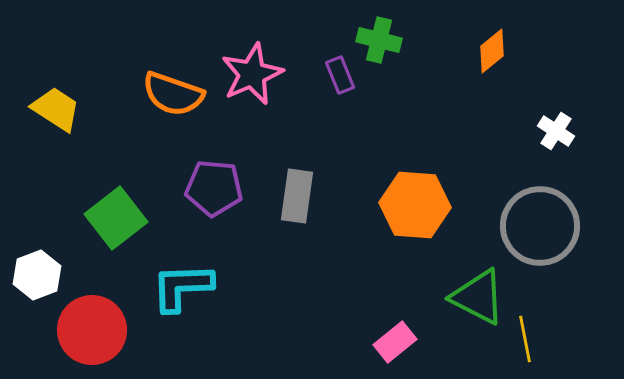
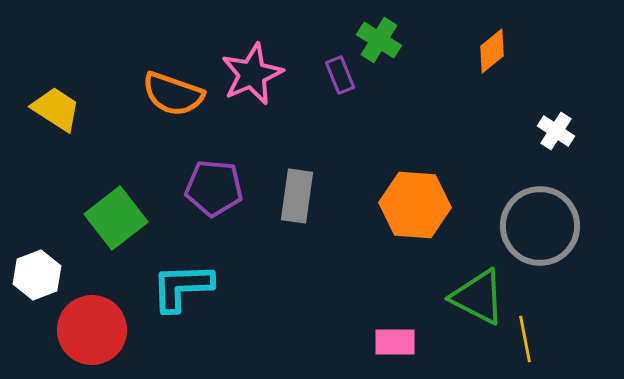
green cross: rotated 18 degrees clockwise
pink rectangle: rotated 39 degrees clockwise
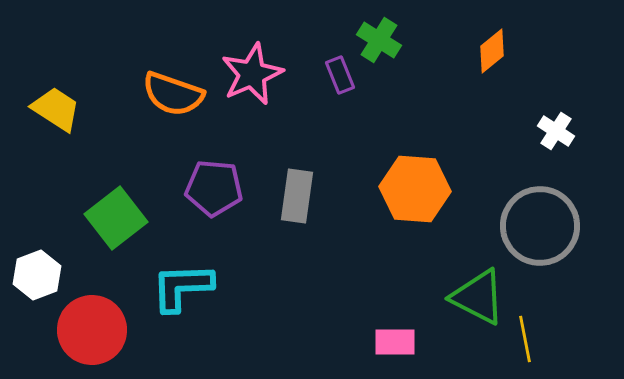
orange hexagon: moved 16 px up
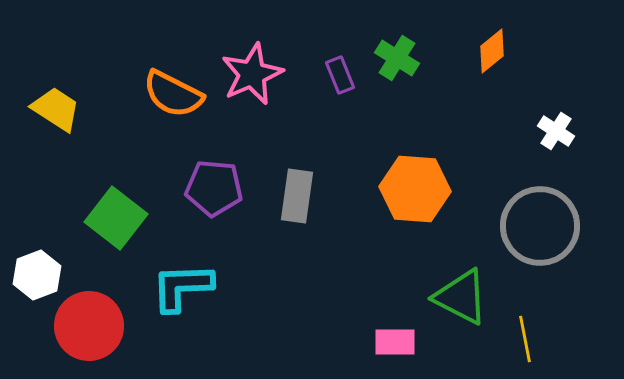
green cross: moved 18 px right, 18 px down
orange semicircle: rotated 8 degrees clockwise
green square: rotated 14 degrees counterclockwise
green triangle: moved 17 px left
red circle: moved 3 px left, 4 px up
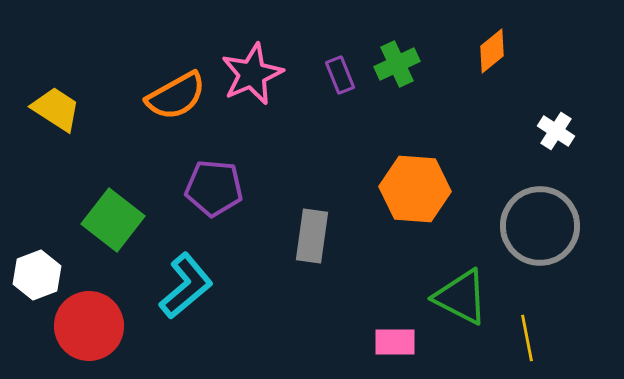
green cross: moved 6 px down; rotated 33 degrees clockwise
orange semicircle: moved 3 px right, 2 px down; rotated 56 degrees counterclockwise
gray rectangle: moved 15 px right, 40 px down
green square: moved 3 px left, 2 px down
cyan L-shape: moved 4 px right, 1 px up; rotated 142 degrees clockwise
yellow line: moved 2 px right, 1 px up
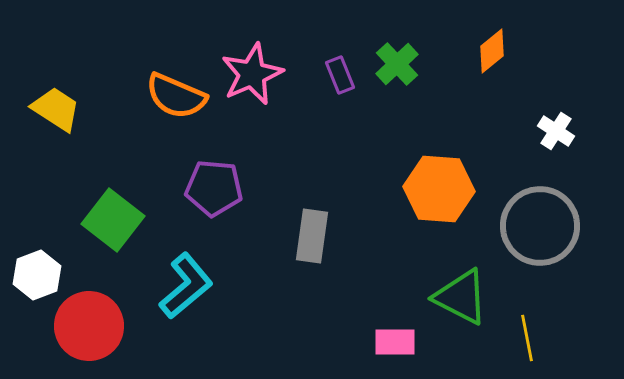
green cross: rotated 18 degrees counterclockwise
orange semicircle: rotated 52 degrees clockwise
orange hexagon: moved 24 px right
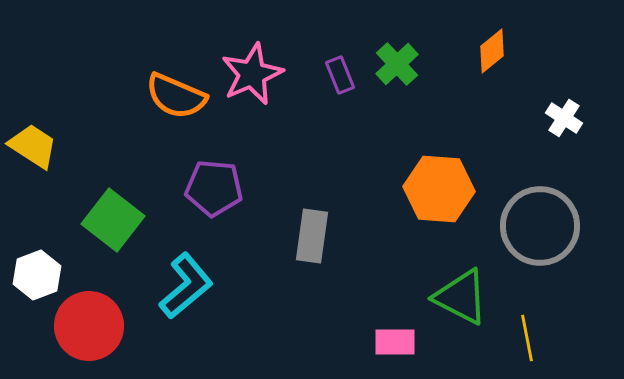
yellow trapezoid: moved 23 px left, 37 px down
white cross: moved 8 px right, 13 px up
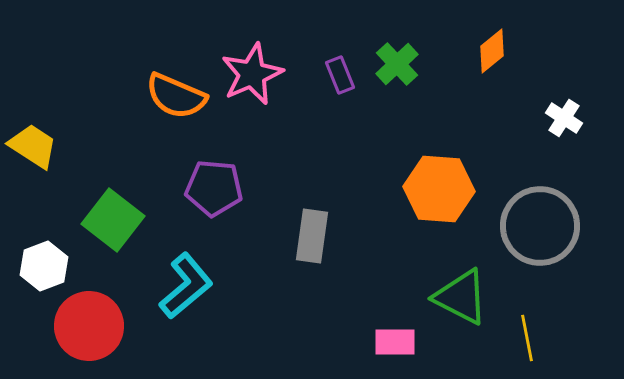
white hexagon: moved 7 px right, 9 px up
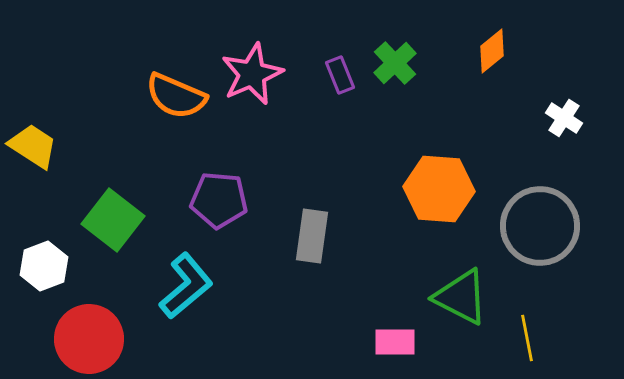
green cross: moved 2 px left, 1 px up
purple pentagon: moved 5 px right, 12 px down
red circle: moved 13 px down
